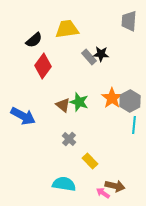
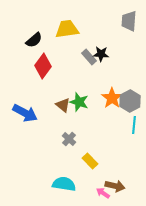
blue arrow: moved 2 px right, 3 px up
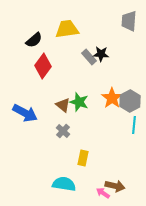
gray cross: moved 6 px left, 8 px up
yellow rectangle: moved 7 px left, 3 px up; rotated 56 degrees clockwise
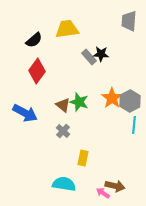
red diamond: moved 6 px left, 5 px down
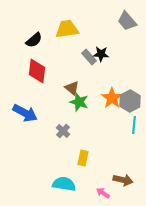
gray trapezoid: moved 2 px left; rotated 45 degrees counterclockwise
red diamond: rotated 30 degrees counterclockwise
brown triangle: moved 9 px right, 17 px up
brown arrow: moved 8 px right, 6 px up
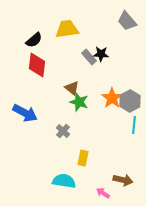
red diamond: moved 6 px up
cyan semicircle: moved 3 px up
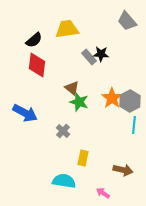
brown arrow: moved 10 px up
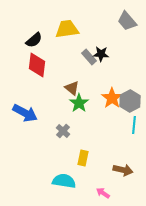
green star: moved 1 px down; rotated 18 degrees clockwise
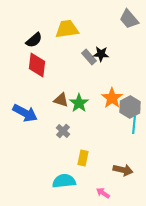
gray trapezoid: moved 2 px right, 2 px up
brown triangle: moved 11 px left, 12 px down; rotated 21 degrees counterclockwise
gray hexagon: moved 6 px down
cyan semicircle: rotated 15 degrees counterclockwise
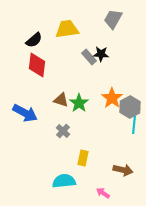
gray trapezoid: moved 16 px left; rotated 70 degrees clockwise
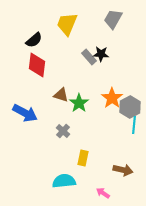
yellow trapezoid: moved 5 px up; rotated 60 degrees counterclockwise
brown triangle: moved 5 px up
